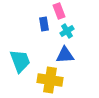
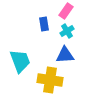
pink rectangle: moved 7 px right; rotated 56 degrees clockwise
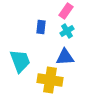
blue rectangle: moved 3 px left, 3 px down; rotated 16 degrees clockwise
blue triangle: moved 2 px down
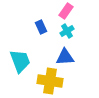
blue rectangle: rotated 32 degrees counterclockwise
yellow cross: moved 1 px down
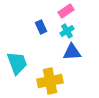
pink rectangle: rotated 21 degrees clockwise
blue triangle: moved 7 px right, 5 px up
cyan trapezoid: moved 3 px left, 2 px down
yellow cross: rotated 20 degrees counterclockwise
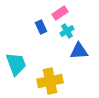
pink rectangle: moved 6 px left, 2 px down
blue triangle: moved 7 px right, 1 px up
cyan trapezoid: moved 1 px left, 1 px down
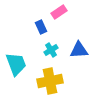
pink rectangle: moved 1 px left, 1 px up
cyan cross: moved 16 px left, 19 px down
blue triangle: moved 1 px up
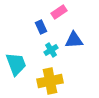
blue triangle: moved 5 px left, 10 px up
